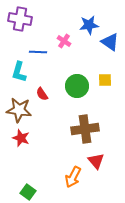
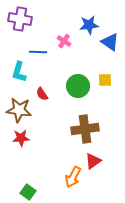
green circle: moved 1 px right
red star: rotated 24 degrees counterclockwise
red triangle: moved 3 px left; rotated 36 degrees clockwise
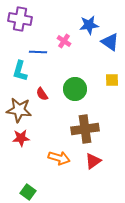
cyan L-shape: moved 1 px right, 1 px up
yellow square: moved 7 px right
green circle: moved 3 px left, 3 px down
orange arrow: moved 14 px left, 19 px up; rotated 100 degrees counterclockwise
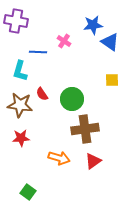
purple cross: moved 4 px left, 2 px down
blue star: moved 4 px right
green circle: moved 3 px left, 10 px down
brown star: moved 1 px right, 5 px up
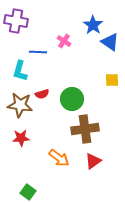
blue star: rotated 30 degrees counterclockwise
red semicircle: rotated 72 degrees counterclockwise
orange arrow: rotated 20 degrees clockwise
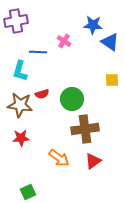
purple cross: rotated 20 degrees counterclockwise
blue star: rotated 30 degrees counterclockwise
green square: rotated 28 degrees clockwise
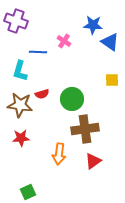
purple cross: rotated 30 degrees clockwise
orange arrow: moved 4 px up; rotated 60 degrees clockwise
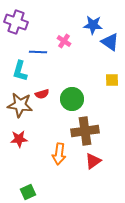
purple cross: moved 1 px down
brown cross: moved 2 px down
red star: moved 2 px left, 1 px down
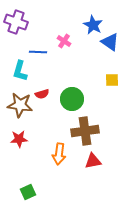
blue star: rotated 24 degrees clockwise
red triangle: rotated 24 degrees clockwise
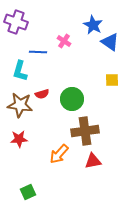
orange arrow: rotated 35 degrees clockwise
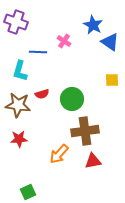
brown star: moved 2 px left
